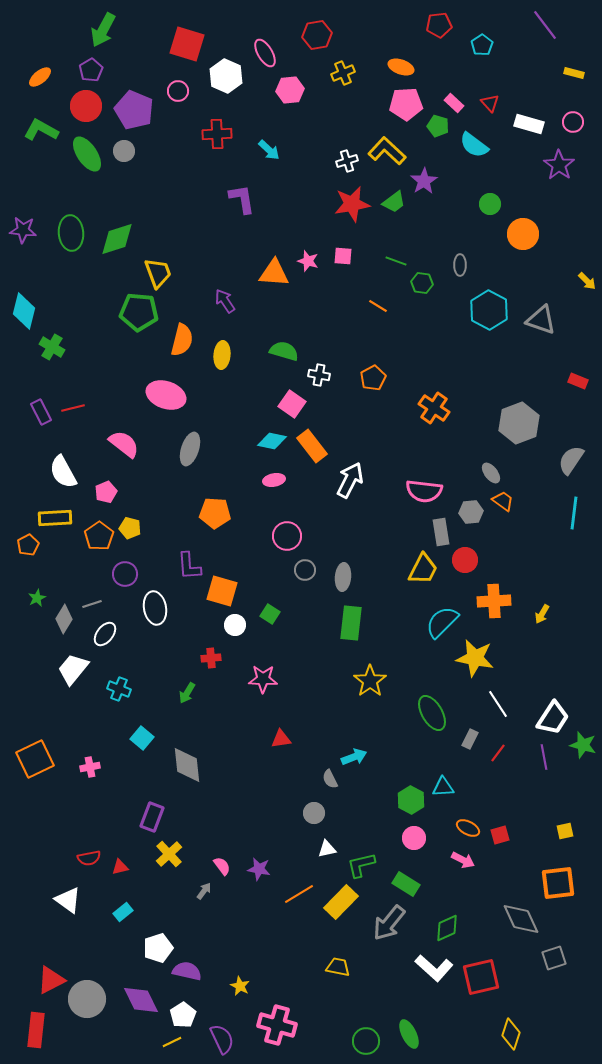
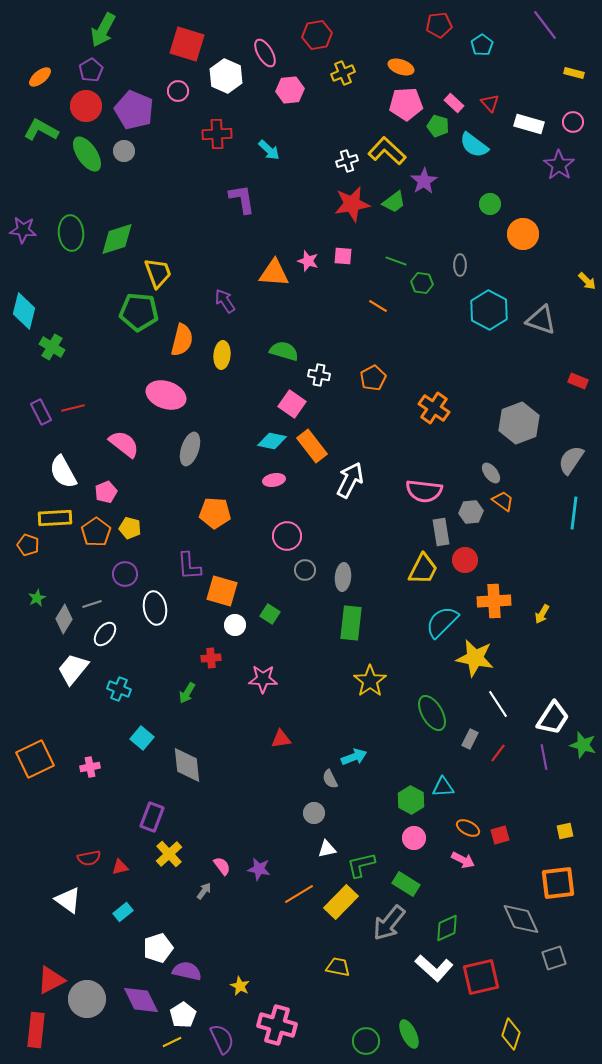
orange pentagon at (99, 536): moved 3 px left, 4 px up
orange pentagon at (28, 545): rotated 25 degrees counterclockwise
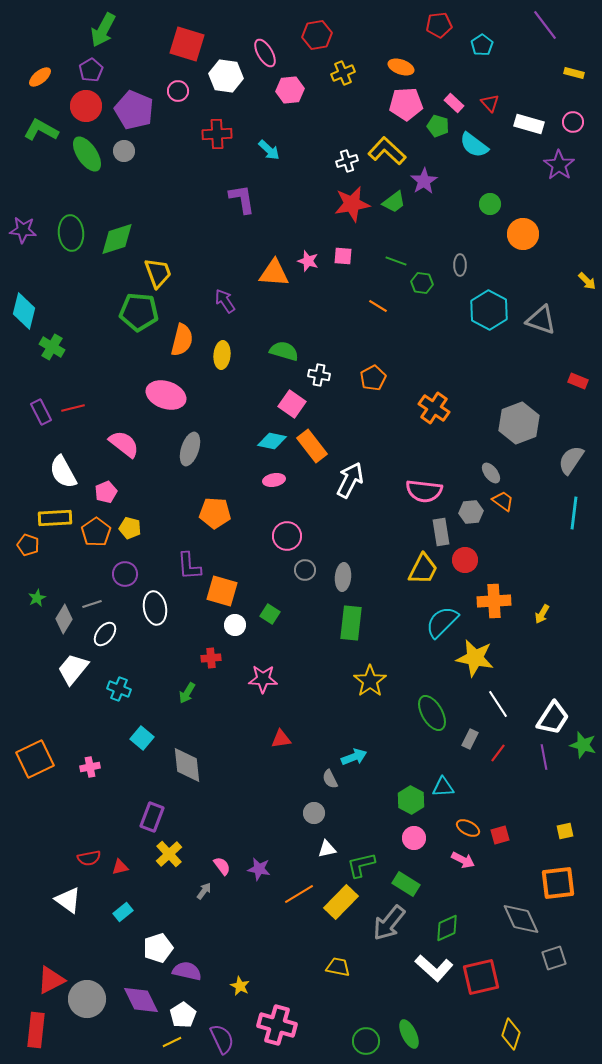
white hexagon at (226, 76): rotated 16 degrees counterclockwise
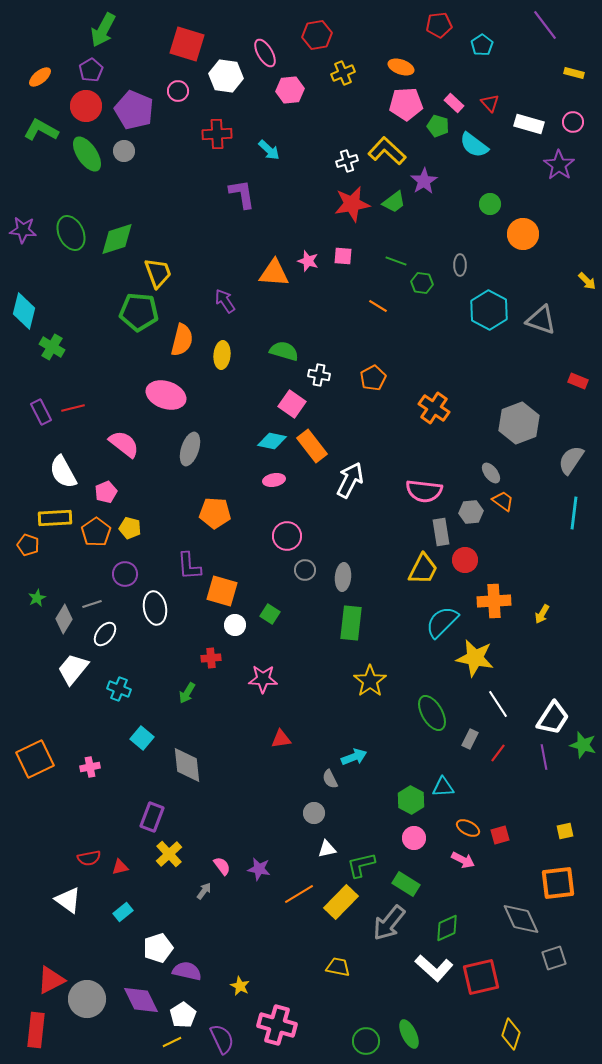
purple L-shape at (242, 199): moved 5 px up
green ellipse at (71, 233): rotated 20 degrees counterclockwise
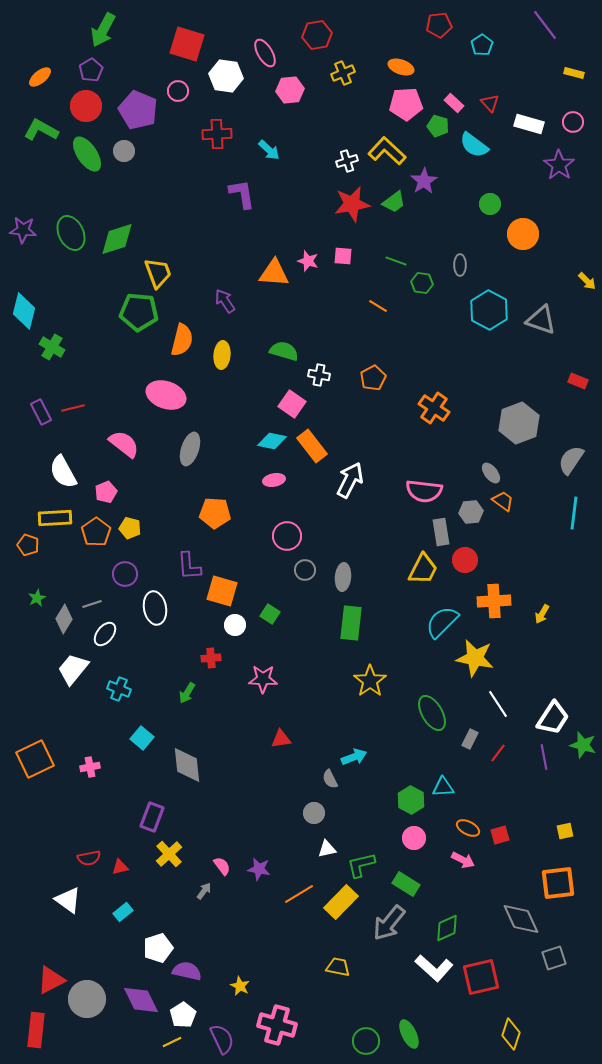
purple pentagon at (134, 110): moved 4 px right
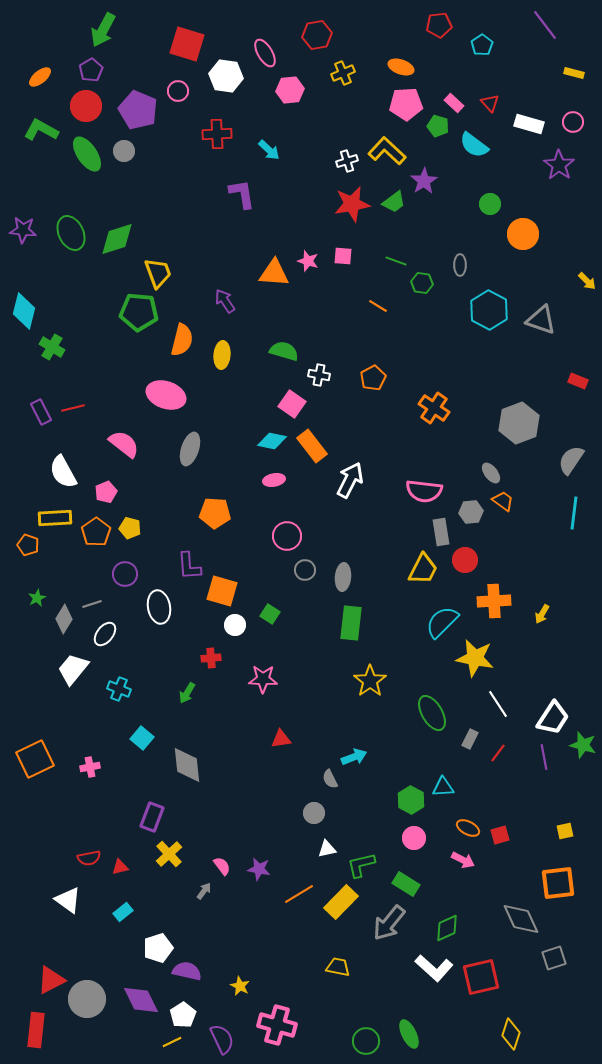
white ellipse at (155, 608): moved 4 px right, 1 px up
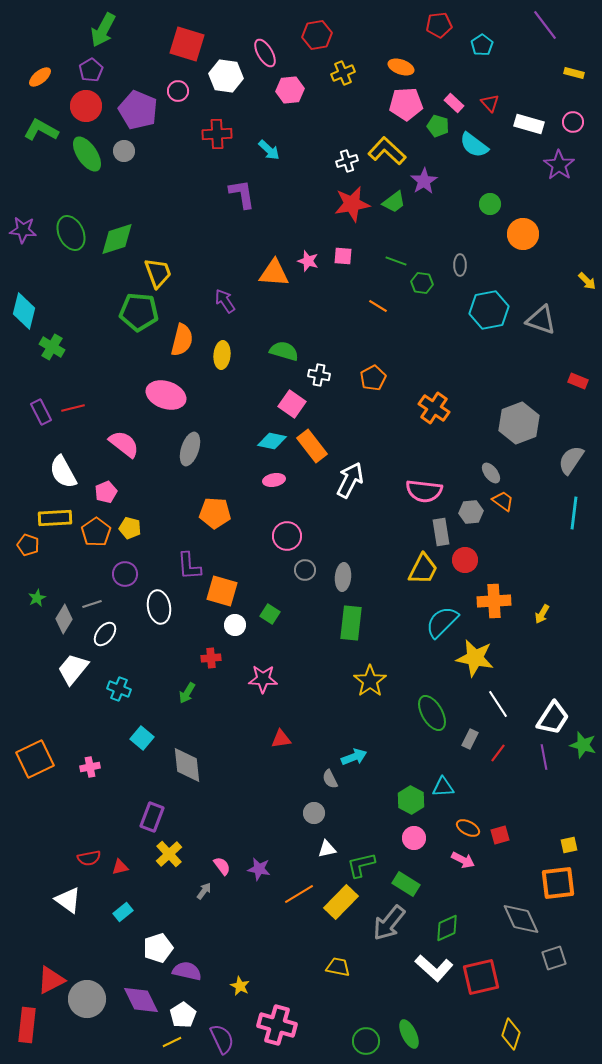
cyan hexagon at (489, 310): rotated 21 degrees clockwise
yellow square at (565, 831): moved 4 px right, 14 px down
red rectangle at (36, 1030): moved 9 px left, 5 px up
